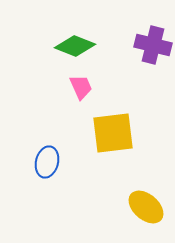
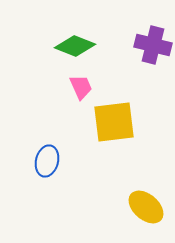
yellow square: moved 1 px right, 11 px up
blue ellipse: moved 1 px up
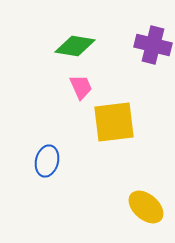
green diamond: rotated 12 degrees counterclockwise
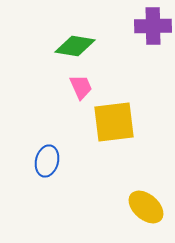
purple cross: moved 19 px up; rotated 15 degrees counterclockwise
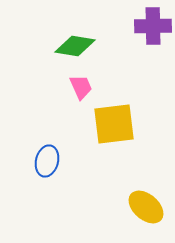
yellow square: moved 2 px down
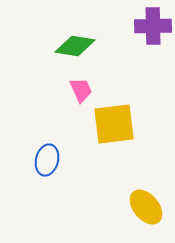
pink trapezoid: moved 3 px down
blue ellipse: moved 1 px up
yellow ellipse: rotated 9 degrees clockwise
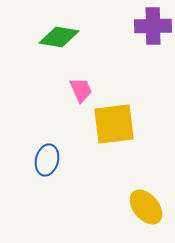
green diamond: moved 16 px left, 9 px up
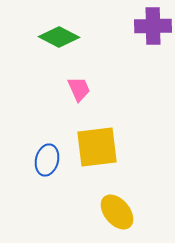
green diamond: rotated 18 degrees clockwise
pink trapezoid: moved 2 px left, 1 px up
yellow square: moved 17 px left, 23 px down
yellow ellipse: moved 29 px left, 5 px down
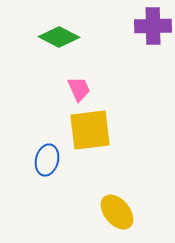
yellow square: moved 7 px left, 17 px up
